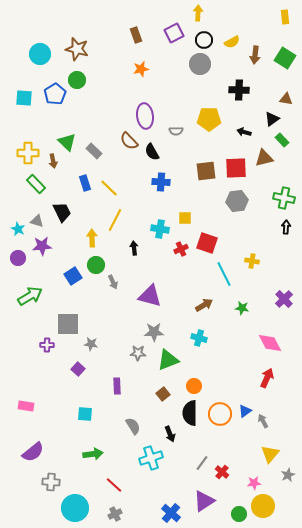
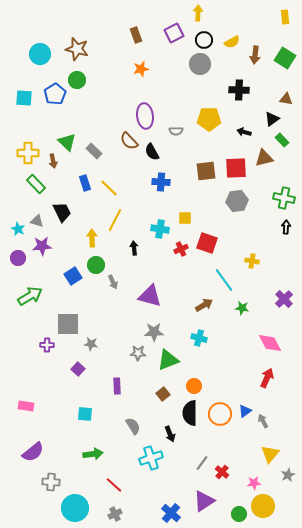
cyan line at (224, 274): moved 6 px down; rotated 10 degrees counterclockwise
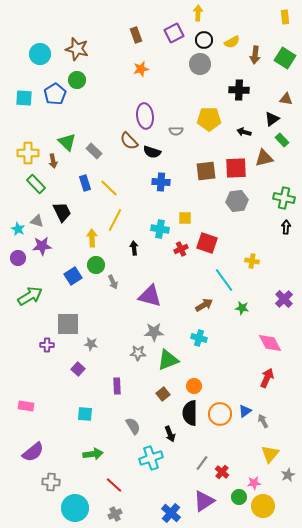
black semicircle at (152, 152): rotated 42 degrees counterclockwise
green circle at (239, 514): moved 17 px up
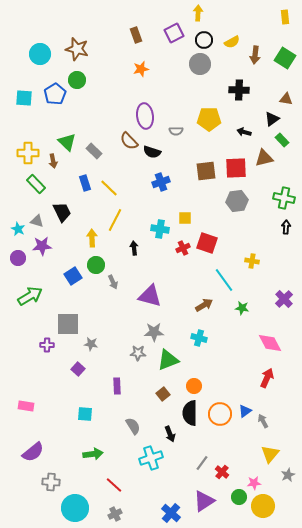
blue cross at (161, 182): rotated 24 degrees counterclockwise
red cross at (181, 249): moved 2 px right, 1 px up
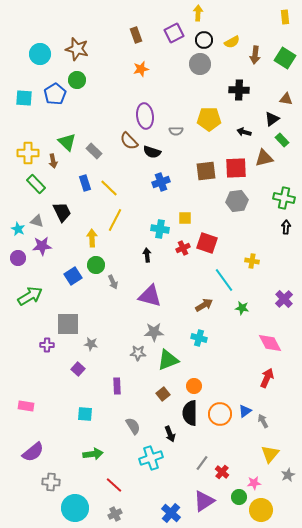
black arrow at (134, 248): moved 13 px right, 7 px down
yellow circle at (263, 506): moved 2 px left, 4 px down
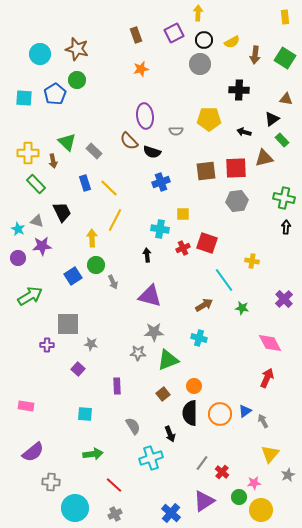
yellow square at (185, 218): moved 2 px left, 4 px up
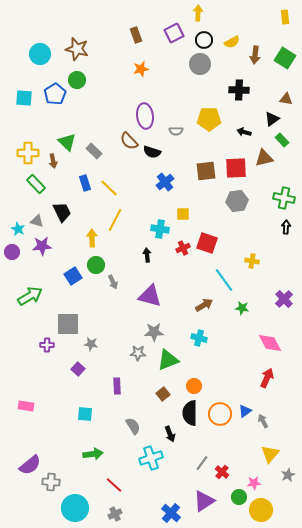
blue cross at (161, 182): moved 4 px right; rotated 18 degrees counterclockwise
purple circle at (18, 258): moved 6 px left, 6 px up
purple semicircle at (33, 452): moved 3 px left, 13 px down
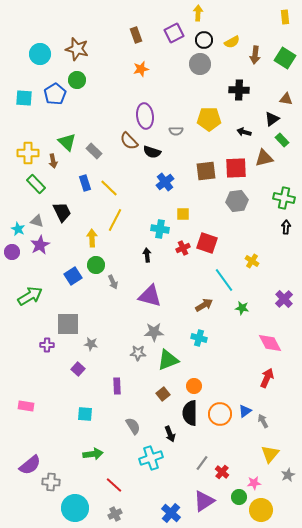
purple star at (42, 246): moved 2 px left, 1 px up; rotated 24 degrees counterclockwise
yellow cross at (252, 261): rotated 24 degrees clockwise
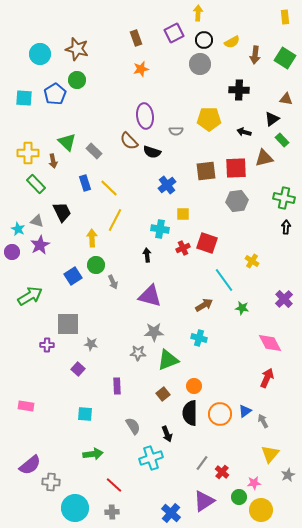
brown rectangle at (136, 35): moved 3 px down
blue cross at (165, 182): moved 2 px right, 3 px down
black arrow at (170, 434): moved 3 px left
gray cross at (115, 514): moved 3 px left, 2 px up; rotated 24 degrees clockwise
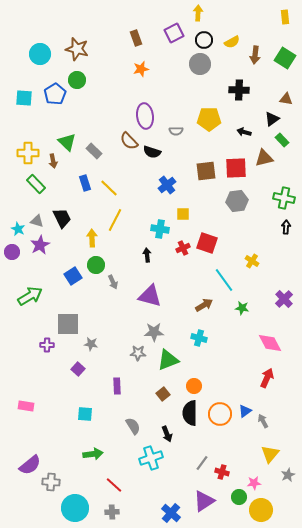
black trapezoid at (62, 212): moved 6 px down
red cross at (222, 472): rotated 24 degrees counterclockwise
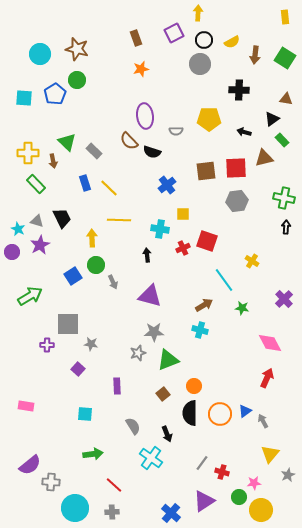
yellow line at (115, 220): moved 4 px right; rotated 65 degrees clockwise
red square at (207, 243): moved 2 px up
cyan cross at (199, 338): moved 1 px right, 8 px up
gray star at (138, 353): rotated 21 degrees counterclockwise
cyan cross at (151, 458): rotated 35 degrees counterclockwise
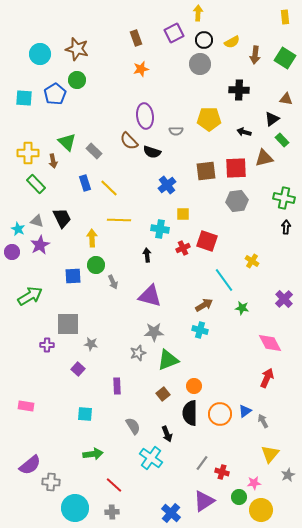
blue square at (73, 276): rotated 30 degrees clockwise
